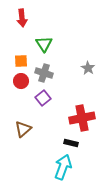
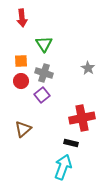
purple square: moved 1 px left, 3 px up
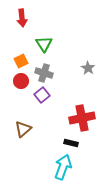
orange square: rotated 24 degrees counterclockwise
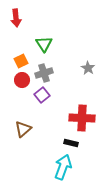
red arrow: moved 6 px left
gray cross: rotated 36 degrees counterclockwise
red circle: moved 1 px right, 1 px up
red cross: rotated 15 degrees clockwise
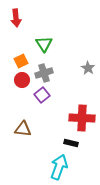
brown triangle: rotated 48 degrees clockwise
cyan arrow: moved 4 px left
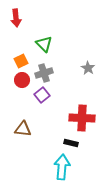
green triangle: rotated 12 degrees counterclockwise
cyan arrow: moved 3 px right; rotated 15 degrees counterclockwise
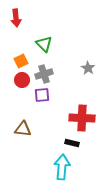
gray cross: moved 1 px down
purple square: rotated 35 degrees clockwise
black rectangle: moved 1 px right
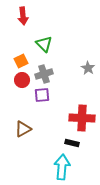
red arrow: moved 7 px right, 2 px up
brown triangle: rotated 36 degrees counterclockwise
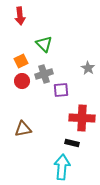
red arrow: moved 3 px left
red circle: moved 1 px down
purple square: moved 19 px right, 5 px up
brown triangle: rotated 18 degrees clockwise
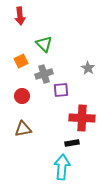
red circle: moved 15 px down
black rectangle: rotated 24 degrees counterclockwise
